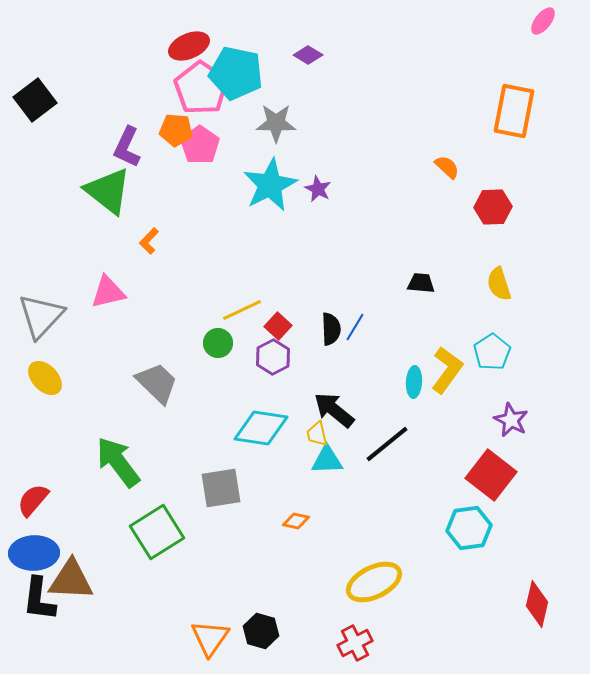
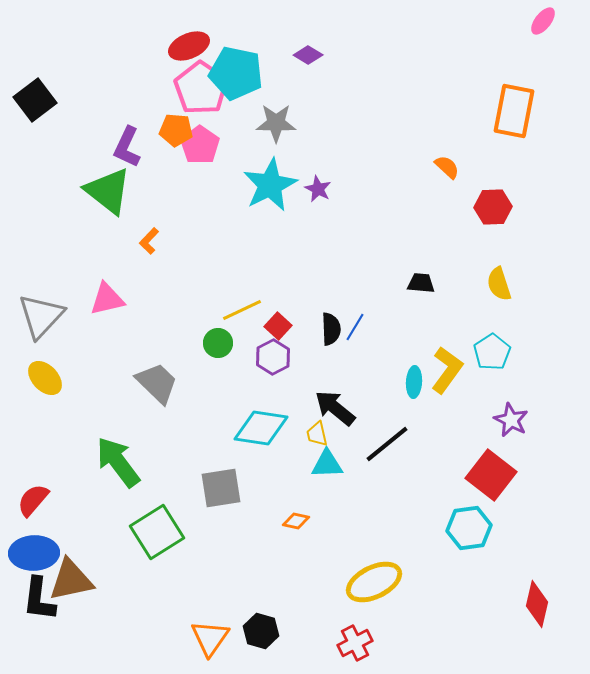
pink triangle at (108, 292): moved 1 px left, 7 px down
black arrow at (334, 410): moved 1 px right, 2 px up
cyan triangle at (327, 460): moved 4 px down
brown triangle at (71, 580): rotated 15 degrees counterclockwise
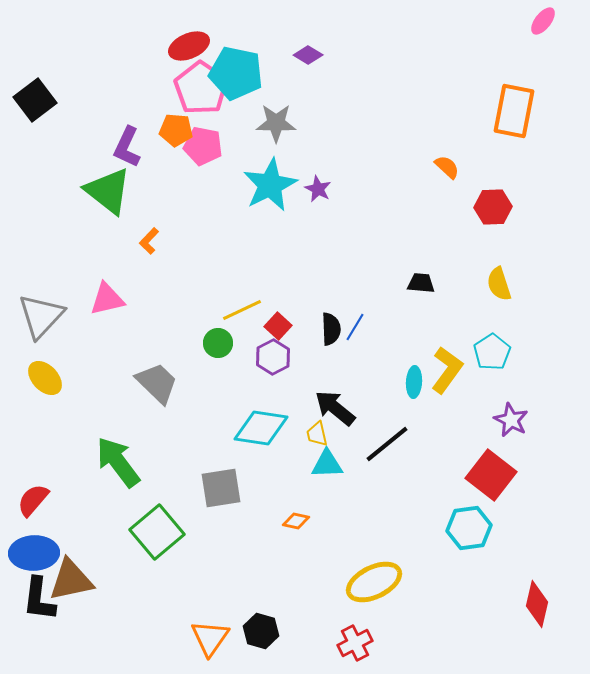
pink pentagon at (200, 145): moved 3 px right, 1 px down; rotated 24 degrees counterclockwise
green square at (157, 532): rotated 8 degrees counterclockwise
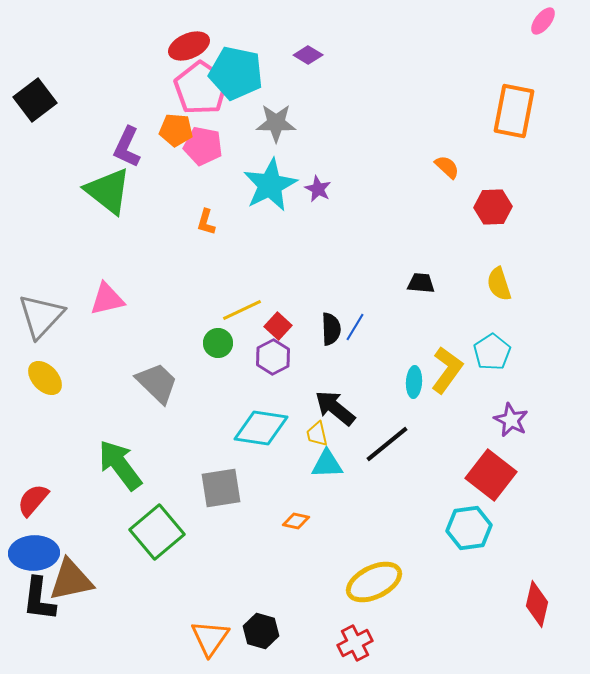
orange L-shape at (149, 241): moved 57 px right, 19 px up; rotated 28 degrees counterclockwise
green arrow at (118, 462): moved 2 px right, 3 px down
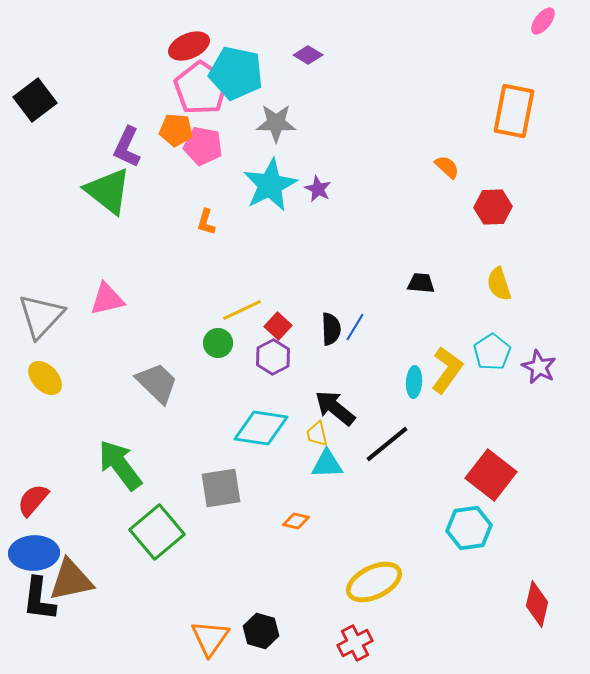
purple star at (511, 420): moved 28 px right, 53 px up
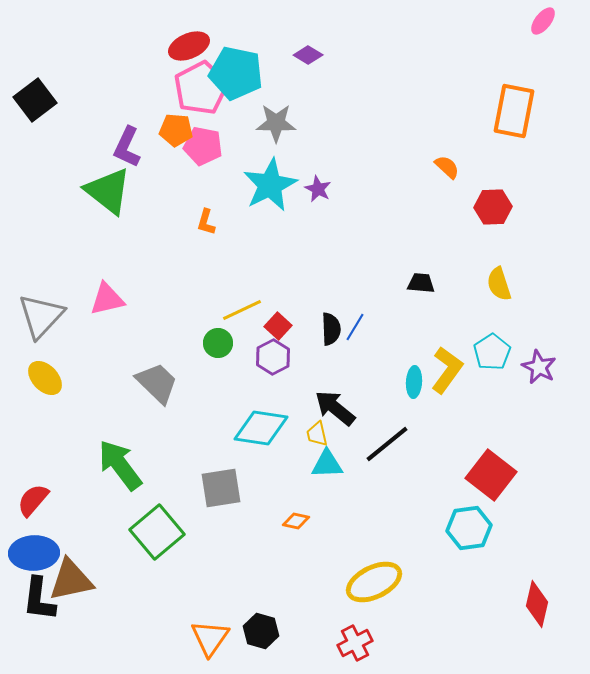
pink pentagon at (201, 88): rotated 10 degrees clockwise
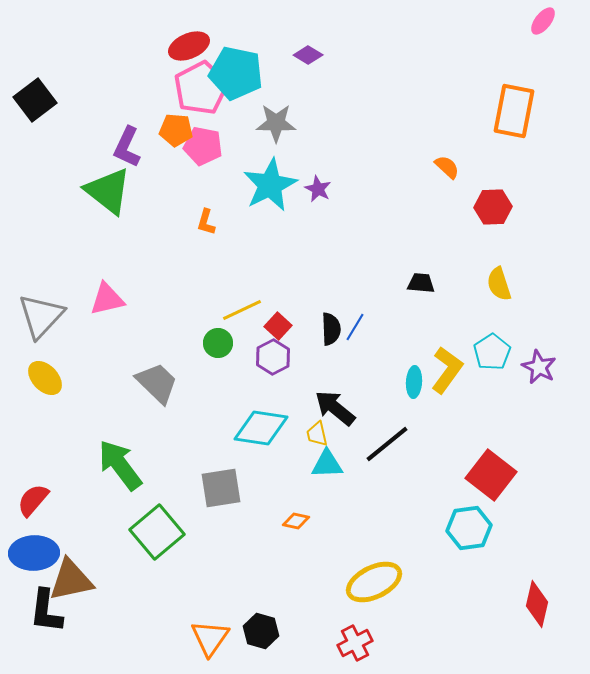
black L-shape at (39, 599): moved 7 px right, 12 px down
